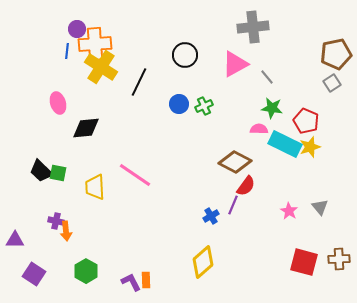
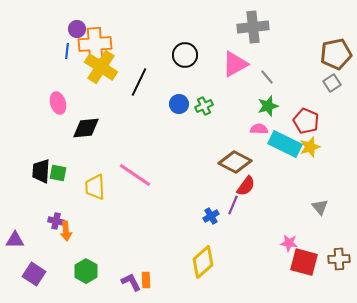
green star: moved 4 px left, 2 px up; rotated 25 degrees counterclockwise
black trapezoid: rotated 50 degrees clockwise
pink star: moved 32 px down; rotated 24 degrees counterclockwise
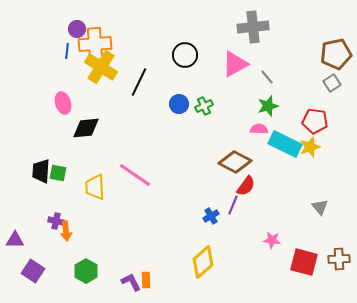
pink ellipse: moved 5 px right
red pentagon: moved 9 px right; rotated 15 degrees counterclockwise
pink star: moved 17 px left, 3 px up
purple square: moved 1 px left, 3 px up
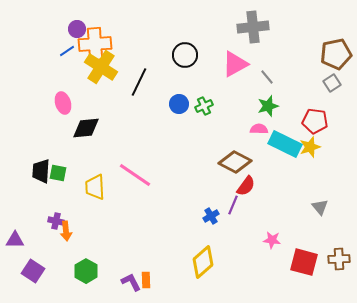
blue line: rotated 49 degrees clockwise
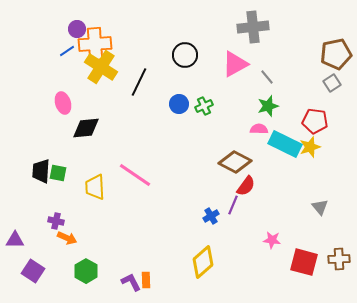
orange arrow: moved 1 px right, 7 px down; rotated 60 degrees counterclockwise
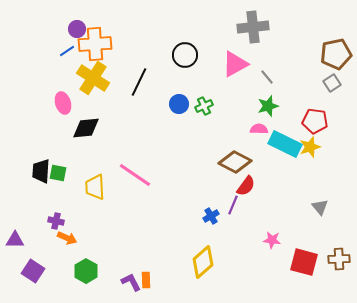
yellow cross: moved 8 px left, 11 px down
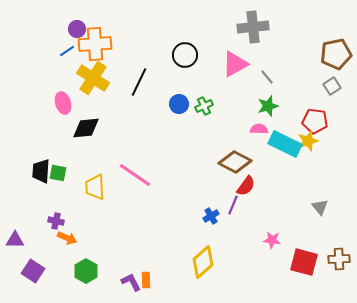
gray square: moved 3 px down
yellow star: moved 2 px left, 6 px up
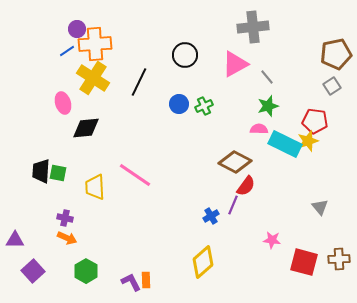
purple cross: moved 9 px right, 3 px up
purple square: rotated 15 degrees clockwise
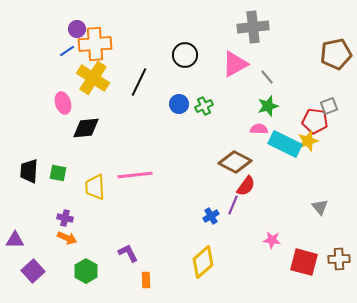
gray square: moved 3 px left, 20 px down; rotated 12 degrees clockwise
black trapezoid: moved 12 px left
pink line: rotated 40 degrees counterclockwise
purple L-shape: moved 3 px left, 29 px up
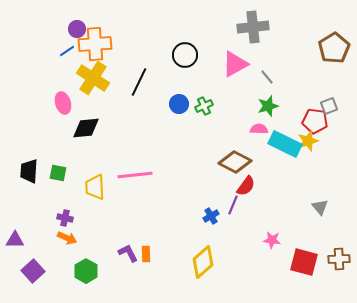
brown pentagon: moved 2 px left, 6 px up; rotated 20 degrees counterclockwise
orange rectangle: moved 26 px up
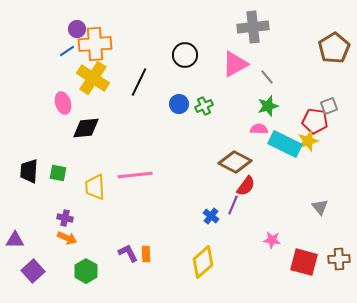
blue cross: rotated 21 degrees counterclockwise
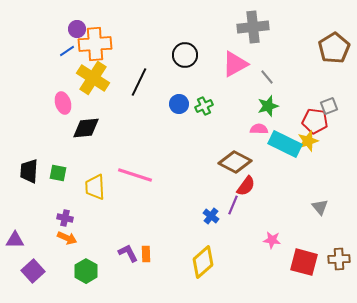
pink line: rotated 24 degrees clockwise
